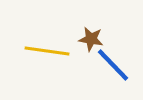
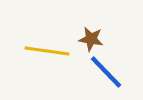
blue line: moved 7 px left, 7 px down
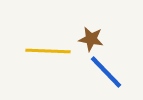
yellow line: moved 1 px right; rotated 6 degrees counterclockwise
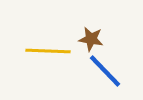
blue line: moved 1 px left, 1 px up
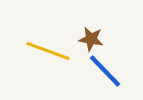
yellow line: rotated 18 degrees clockwise
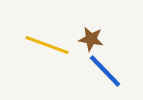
yellow line: moved 1 px left, 6 px up
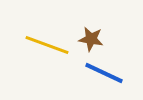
blue line: moved 1 px left, 2 px down; rotated 21 degrees counterclockwise
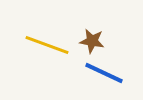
brown star: moved 1 px right, 2 px down
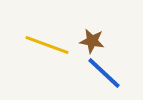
blue line: rotated 18 degrees clockwise
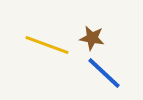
brown star: moved 3 px up
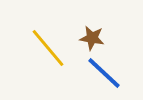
yellow line: moved 1 px right, 3 px down; rotated 30 degrees clockwise
